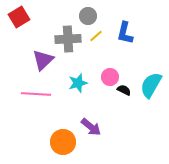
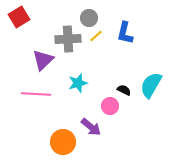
gray circle: moved 1 px right, 2 px down
pink circle: moved 29 px down
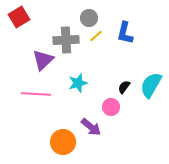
gray cross: moved 2 px left, 1 px down
black semicircle: moved 3 px up; rotated 80 degrees counterclockwise
pink circle: moved 1 px right, 1 px down
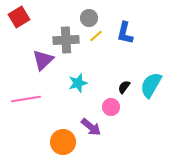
pink line: moved 10 px left, 5 px down; rotated 12 degrees counterclockwise
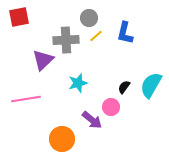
red square: rotated 20 degrees clockwise
purple arrow: moved 1 px right, 7 px up
orange circle: moved 1 px left, 3 px up
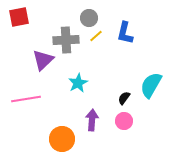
cyan star: rotated 12 degrees counterclockwise
black semicircle: moved 11 px down
pink circle: moved 13 px right, 14 px down
purple arrow: rotated 125 degrees counterclockwise
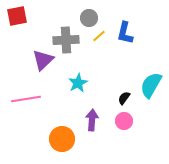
red square: moved 2 px left, 1 px up
yellow line: moved 3 px right
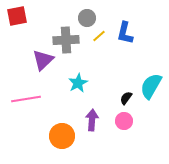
gray circle: moved 2 px left
cyan semicircle: moved 1 px down
black semicircle: moved 2 px right
orange circle: moved 3 px up
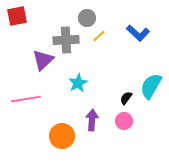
blue L-shape: moved 13 px right; rotated 60 degrees counterclockwise
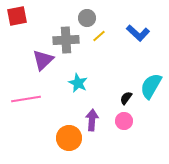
cyan star: rotated 18 degrees counterclockwise
orange circle: moved 7 px right, 2 px down
